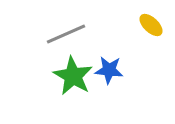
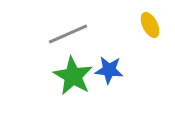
yellow ellipse: moved 1 px left; rotated 20 degrees clockwise
gray line: moved 2 px right
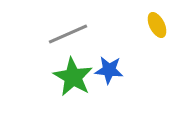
yellow ellipse: moved 7 px right
green star: moved 1 px down
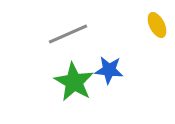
green star: moved 1 px right, 5 px down
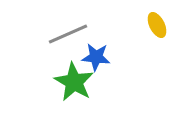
blue star: moved 13 px left, 13 px up
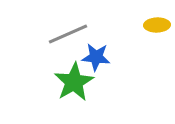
yellow ellipse: rotated 65 degrees counterclockwise
green star: rotated 12 degrees clockwise
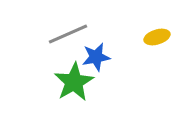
yellow ellipse: moved 12 px down; rotated 15 degrees counterclockwise
blue star: rotated 16 degrees counterclockwise
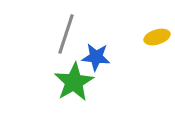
gray line: moved 2 px left; rotated 48 degrees counterclockwise
blue star: rotated 16 degrees clockwise
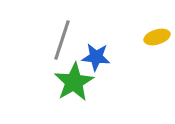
gray line: moved 4 px left, 6 px down
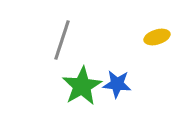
blue star: moved 21 px right, 27 px down
green star: moved 8 px right, 4 px down
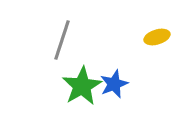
blue star: moved 3 px left; rotated 28 degrees counterclockwise
